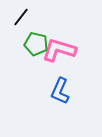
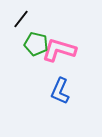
black line: moved 2 px down
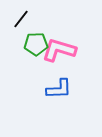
green pentagon: rotated 15 degrees counterclockwise
blue L-shape: moved 1 px left, 2 px up; rotated 116 degrees counterclockwise
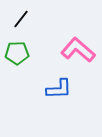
green pentagon: moved 19 px left, 9 px down
pink L-shape: moved 19 px right; rotated 24 degrees clockwise
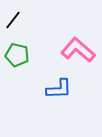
black line: moved 8 px left, 1 px down
green pentagon: moved 2 px down; rotated 15 degrees clockwise
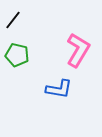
pink L-shape: rotated 80 degrees clockwise
blue L-shape: rotated 12 degrees clockwise
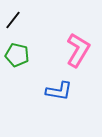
blue L-shape: moved 2 px down
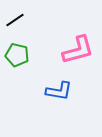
black line: moved 2 px right; rotated 18 degrees clockwise
pink L-shape: rotated 44 degrees clockwise
